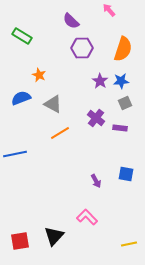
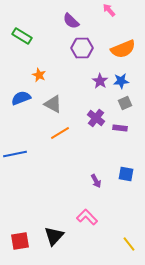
orange semicircle: rotated 50 degrees clockwise
yellow line: rotated 63 degrees clockwise
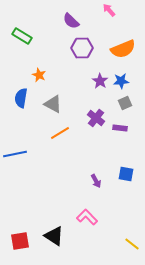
blue semicircle: rotated 60 degrees counterclockwise
black triangle: rotated 40 degrees counterclockwise
yellow line: moved 3 px right; rotated 14 degrees counterclockwise
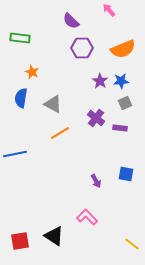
green rectangle: moved 2 px left, 2 px down; rotated 24 degrees counterclockwise
orange star: moved 7 px left, 3 px up
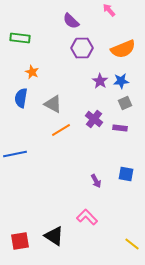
purple cross: moved 2 px left, 1 px down
orange line: moved 1 px right, 3 px up
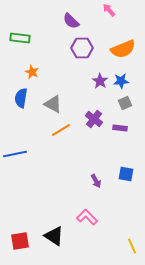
yellow line: moved 2 px down; rotated 28 degrees clockwise
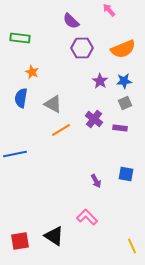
blue star: moved 3 px right
